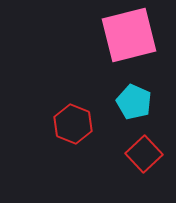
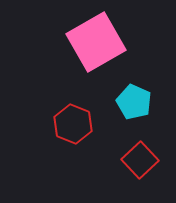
pink square: moved 33 px left, 7 px down; rotated 16 degrees counterclockwise
red square: moved 4 px left, 6 px down
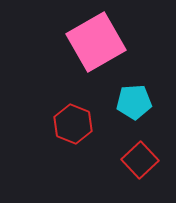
cyan pentagon: rotated 28 degrees counterclockwise
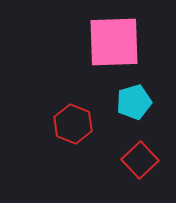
pink square: moved 18 px right; rotated 28 degrees clockwise
cyan pentagon: rotated 12 degrees counterclockwise
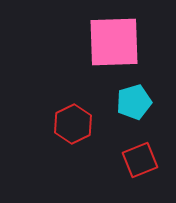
red hexagon: rotated 12 degrees clockwise
red square: rotated 21 degrees clockwise
